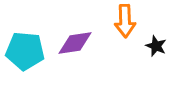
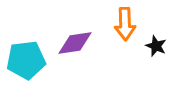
orange arrow: moved 3 px down
cyan pentagon: moved 1 px right, 9 px down; rotated 12 degrees counterclockwise
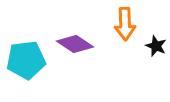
purple diamond: moved 1 px down; rotated 42 degrees clockwise
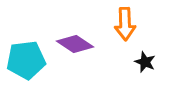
black star: moved 11 px left, 16 px down
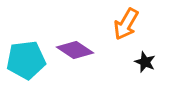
orange arrow: moved 1 px right; rotated 32 degrees clockwise
purple diamond: moved 6 px down
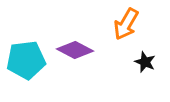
purple diamond: rotated 6 degrees counterclockwise
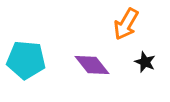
purple diamond: moved 17 px right, 15 px down; rotated 24 degrees clockwise
cyan pentagon: rotated 12 degrees clockwise
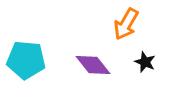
purple diamond: moved 1 px right
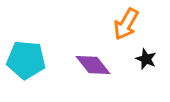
black star: moved 1 px right, 3 px up
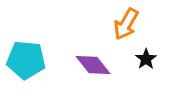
black star: rotated 15 degrees clockwise
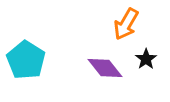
cyan pentagon: rotated 27 degrees clockwise
purple diamond: moved 12 px right, 3 px down
